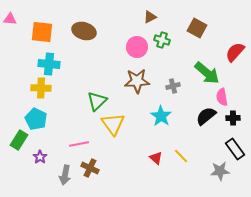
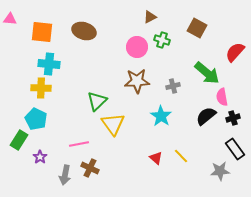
black cross: rotated 16 degrees counterclockwise
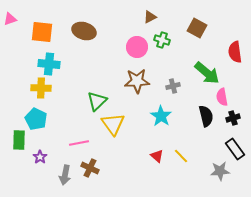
pink triangle: rotated 24 degrees counterclockwise
red semicircle: rotated 50 degrees counterclockwise
black semicircle: rotated 115 degrees clockwise
green rectangle: rotated 30 degrees counterclockwise
pink line: moved 1 px up
red triangle: moved 1 px right, 2 px up
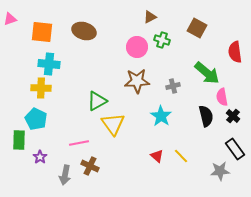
green triangle: rotated 15 degrees clockwise
black cross: moved 2 px up; rotated 32 degrees counterclockwise
brown cross: moved 2 px up
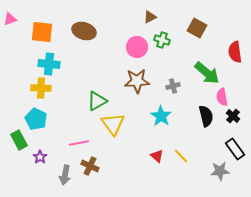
green rectangle: rotated 30 degrees counterclockwise
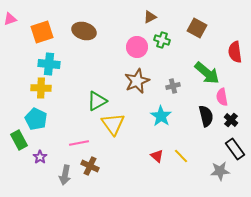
orange square: rotated 25 degrees counterclockwise
brown star: rotated 20 degrees counterclockwise
black cross: moved 2 px left, 4 px down
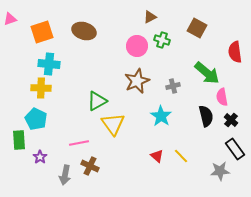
pink circle: moved 1 px up
green rectangle: rotated 24 degrees clockwise
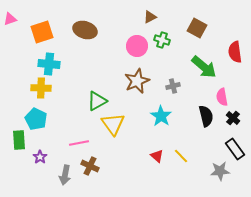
brown ellipse: moved 1 px right, 1 px up
green arrow: moved 3 px left, 6 px up
black cross: moved 2 px right, 2 px up
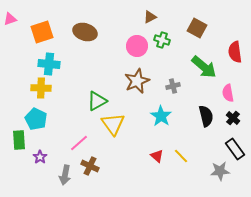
brown ellipse: moved 2 px down
pink semicircle: moved 6 px right, 4 px up
pink line: rotated 30 degrees counterclockwise
